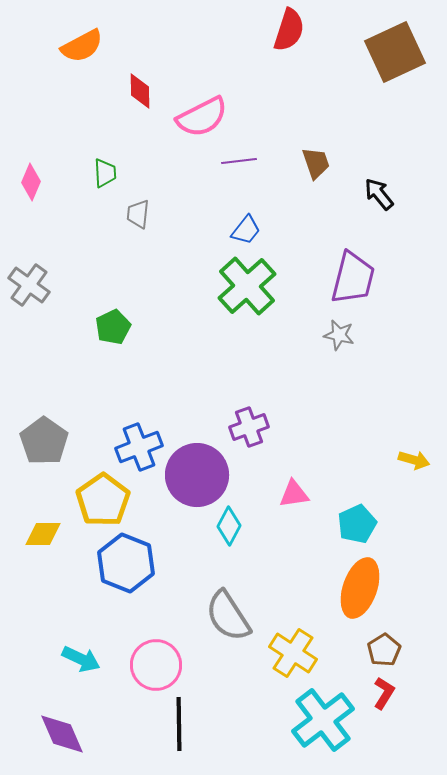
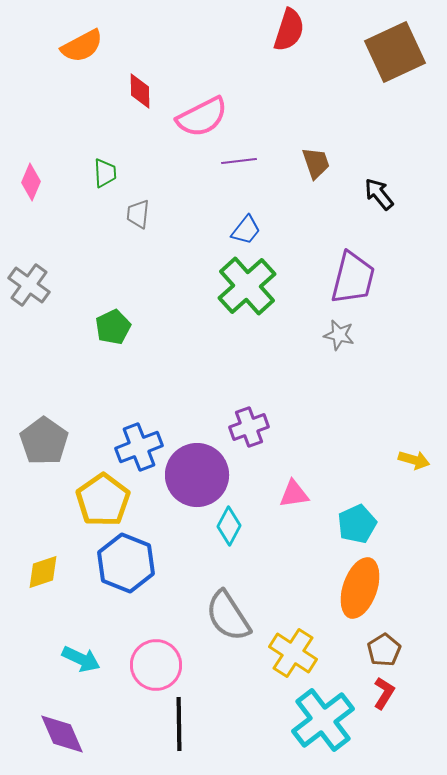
yellow diamond: moved 38 px down; rotated 18 degrees counterclockwise
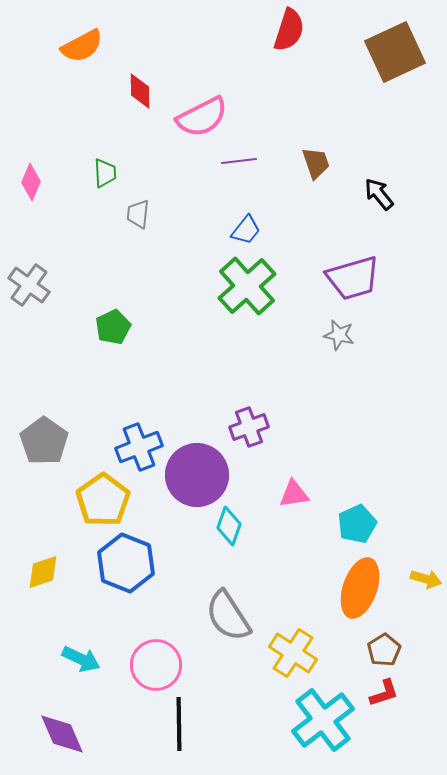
purple trapezoid: rotated 60 degrees clockwise
yellow arrow: moved 12 px right, 119 px down
cyan diamond: rotated 9 degrees counterclockwise
red L-shape: rotated 40 degrees clockwise
